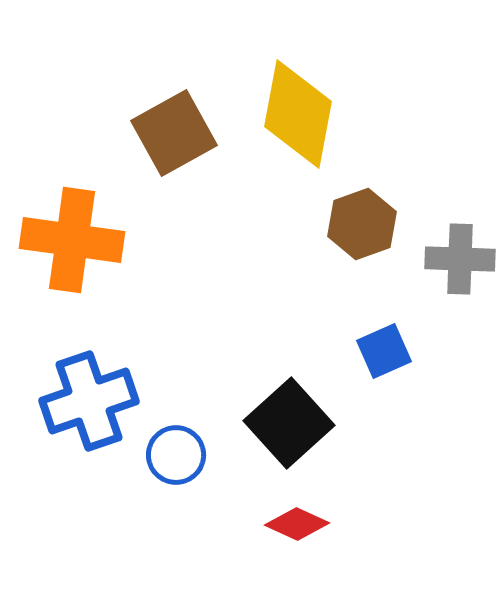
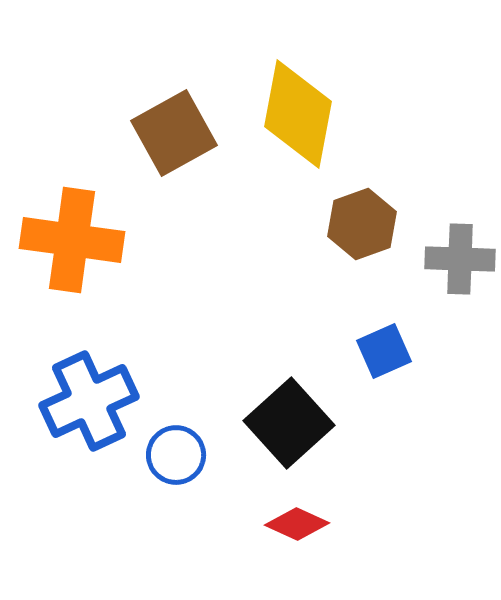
blue cross: rotated 6 degrees counterclockwise
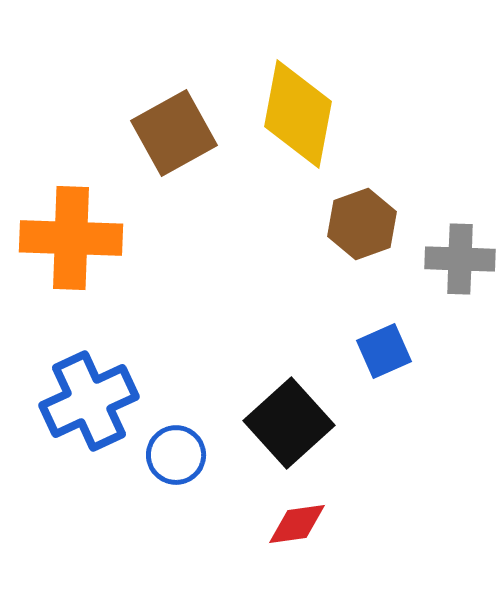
orange cross: moved 1 px left, 2 px up; rotated 6 degrees counterclockwise
red diamond: rotated 32 degrees counterclockwise
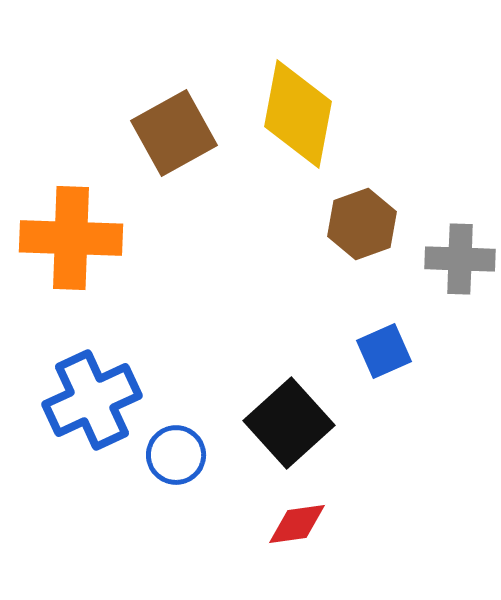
blue cross: moved 3 px right, 1 px up
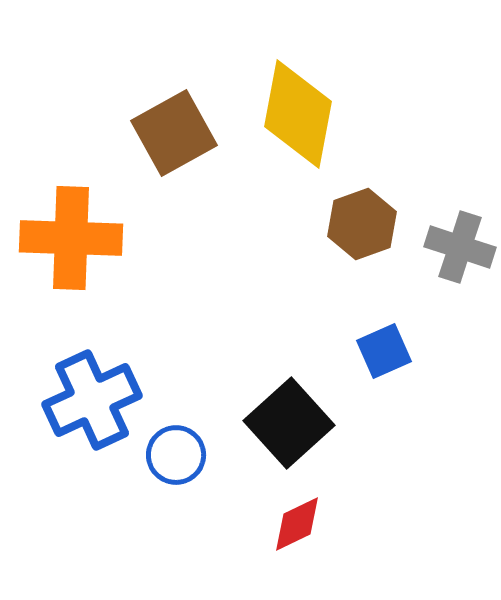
gray cross: moved 12 px up; rotated 16 degrees clockwise
red diamond: rotated 18 degrees counterclockwise
